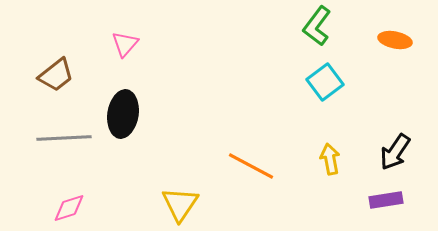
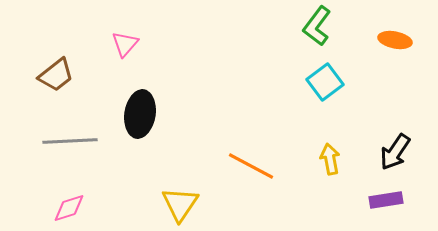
black ellipse: moved 17 px right
gray line: moved 6 px right, 3 px down
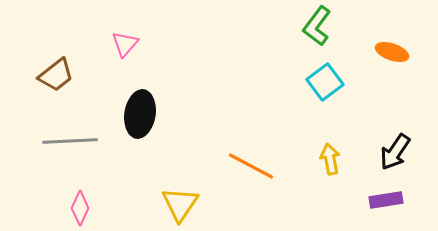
orange ellipse: moved 3 px left, 12 px down; rotated 8 degrees clockwise
pink diamond: moved 11 px right; rotated 48 degrees counterclockwise
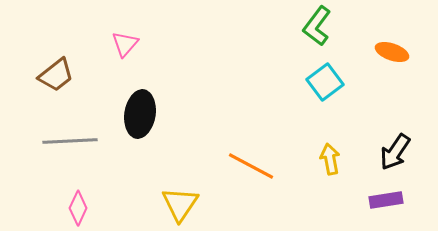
pink diamond: moved 2 px left
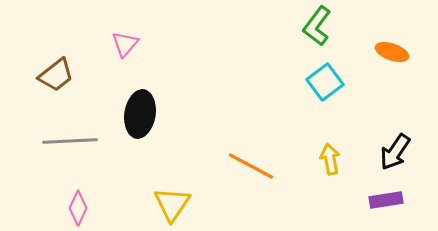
yellow triangle: moved 8 px left
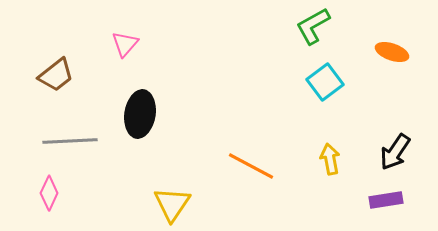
green L-shape: moved 4 px left; rotated 24 degrees clockwise
pink diamond: moved 29 px left, 15 px up
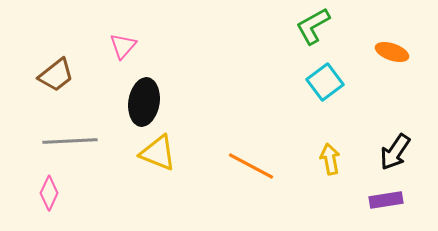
pink triangle: moved 2 px left, 2 px down
black ellipse: moved 4 px right, 12 px up
yellow triangle: moved 14 px left, 51 px up; rotated 42 degrees counterclockwise
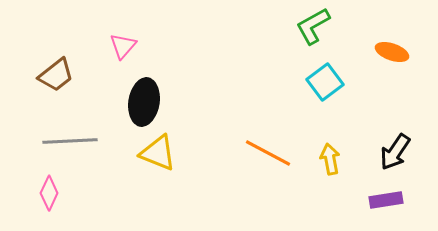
orange line: moved 17 px right, 13 px up
